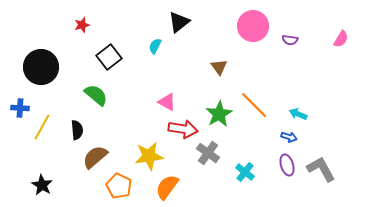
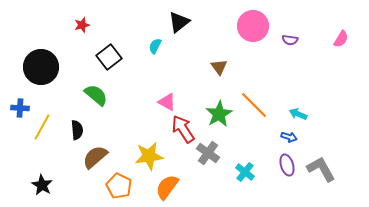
red arrow: rotated 132 degrees counterclockwise
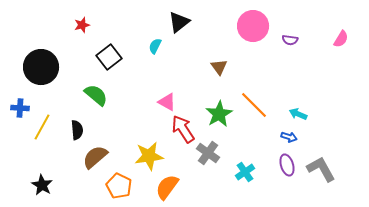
cyan cross: rotated 18 degrees clockwise
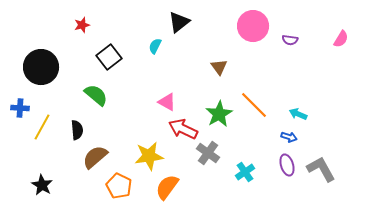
red arrow: rotated 32 degrees counterclockwise
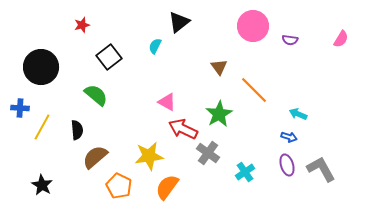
orange line: moved 15 px up
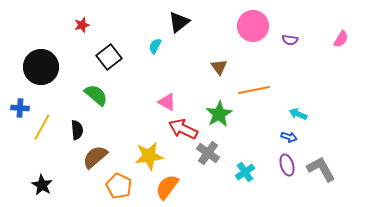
orange line: rotated 56 degrees counterclockwise
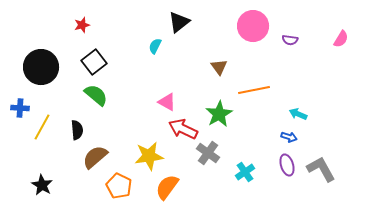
black square: moved 15 px left, 5 px down
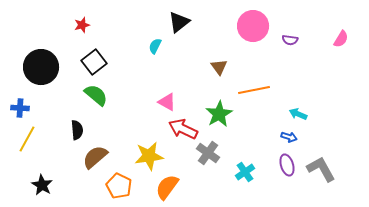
yellow line: moved 15 px left, 12 px down
